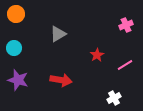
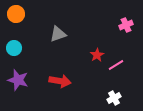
gray triangle: rotated 12 degrees clockwise
pink line: moved 9 px left
red arrow: moved 1 px left, 1 px down
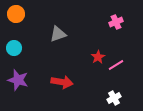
pink cross: moved 10 px left, 3 px up
red star: moved 1 px right, 2 px down
red arrow: moved 2 px right, 1 px down
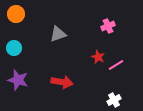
pink cross: moved 8 px left, 4 px down
red star: rotated 16 degrees counterclockwise
white cross: moved 2 px down
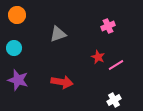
orange circle: moved 1 px right, 1 px down
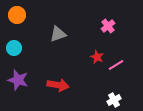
pink cross: rotated 16 degrees counterclockwise
red star: moved 1 px left
red arrow: moved 4 px left, 3 px down
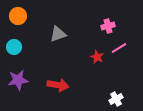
orange circle: moved 1 px right, 1 px down
pink cross: rotated 24 degrees clockwise
cyan circle: moved 1 px up
pink line: moved 3 px right, 17 px up
purple star: rotated 25 degrees counterclockwise
white cross: moved 2 px right, 1 px up
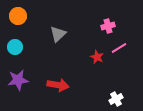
gray triangle: rotated 24 degrees counterclockwise
cyan circle: moved 1 px right
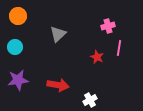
pink line: rotated 49 degrees counterclockwise
white cross: moved 26 px left, 1 px down
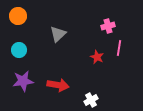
cyan circle: moved 4 px right, 3 px down
purple star: moved 5 px right, 1 px down
white cross: moved 1 px right
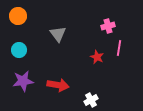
gray triangle: rotated 24 degrees counterclockwise
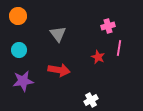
red star: moved 1 px right
red arrow: moved 1 px right, 15 px up
